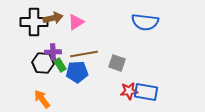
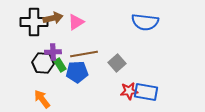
gray square: rotated 30 degrees clockwise
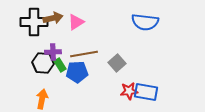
orange arrow: rotated 48 degrees clockwise
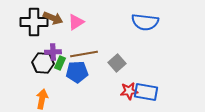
brown arrow: rotated 36 degrees clockwise
green rectangle: moved 2 px up; rotated 56 degrees clockwise
